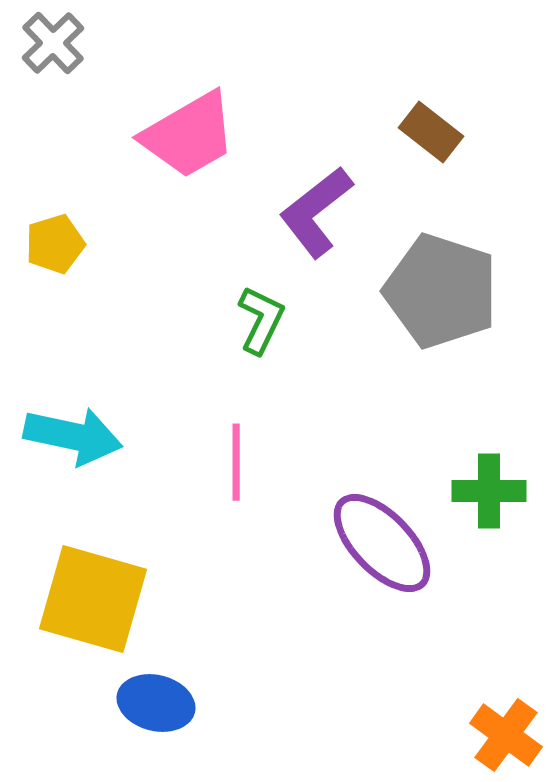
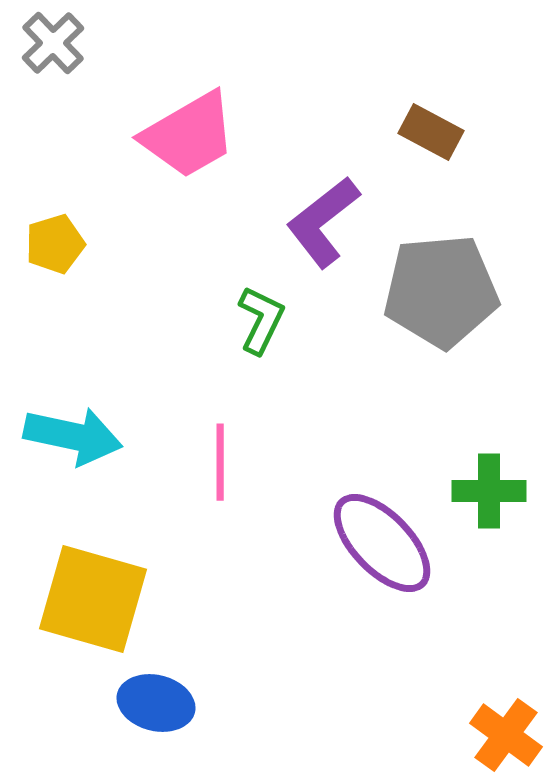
brown rectangle: rotated 10 degrees counterclockwise
purple L-shape: moved 7 px right, 10 px down
gray pentagon: rotated 23 degrees counterclockwise
pink line: moved 16 px left
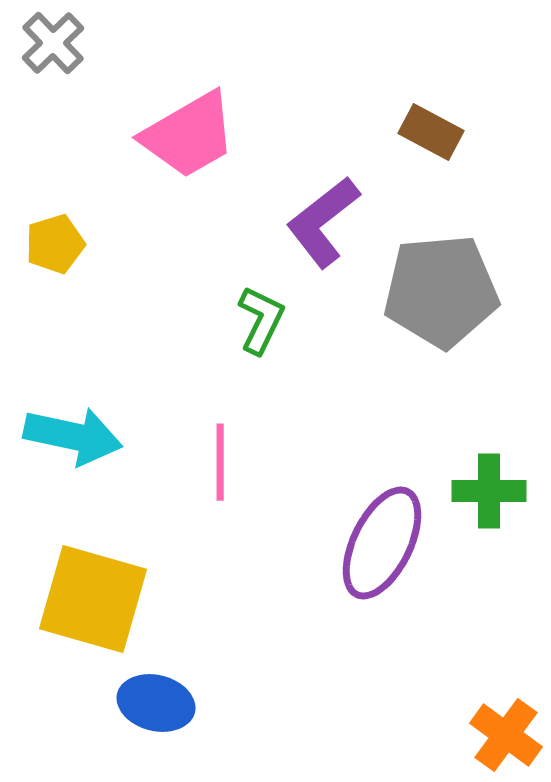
purple ellipse: rotated 70 degrees clockwise
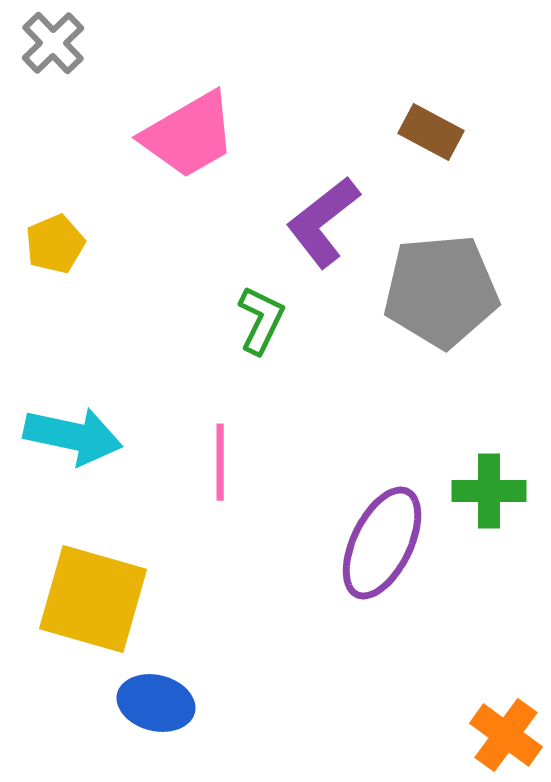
yellow pentagon: rotated 6 degrees counterclockwise
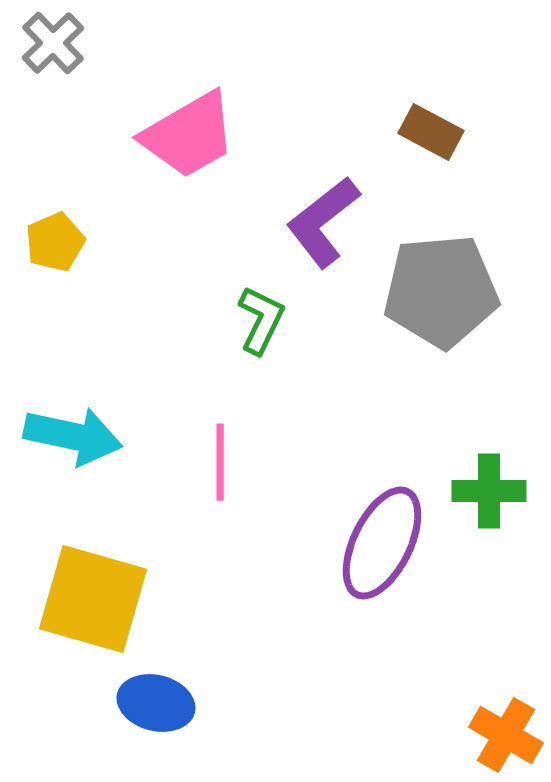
yellow pentagon: moved 2 px up
orange cross: rotated 6 degrees counterclockwise
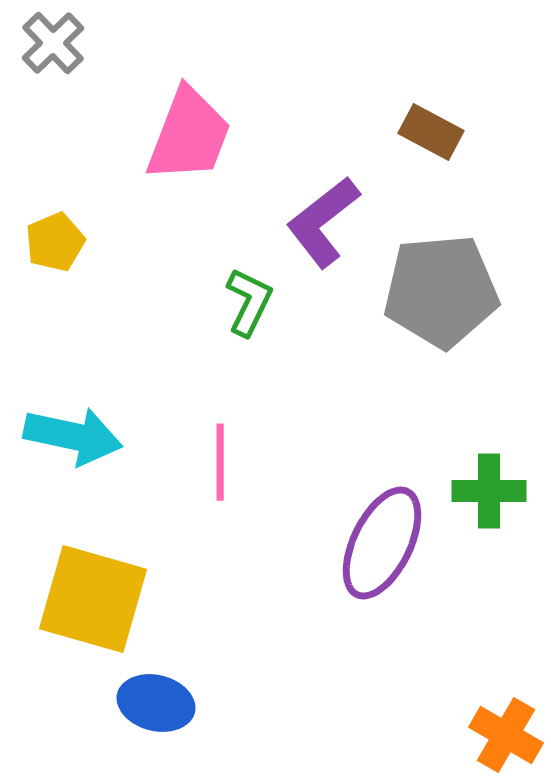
pink trapezoid: rotated 39 degrees counterclockwise
green L-shape: moved 12 px left, 18 px up
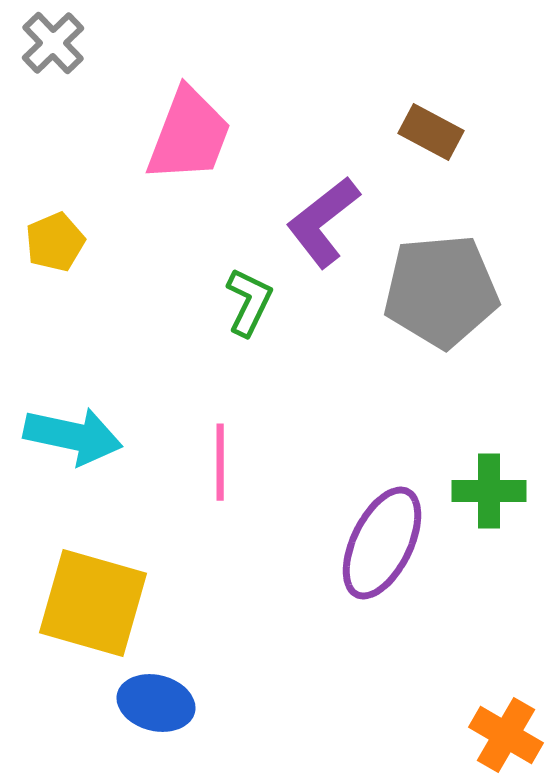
yellow square: moved 4 px down
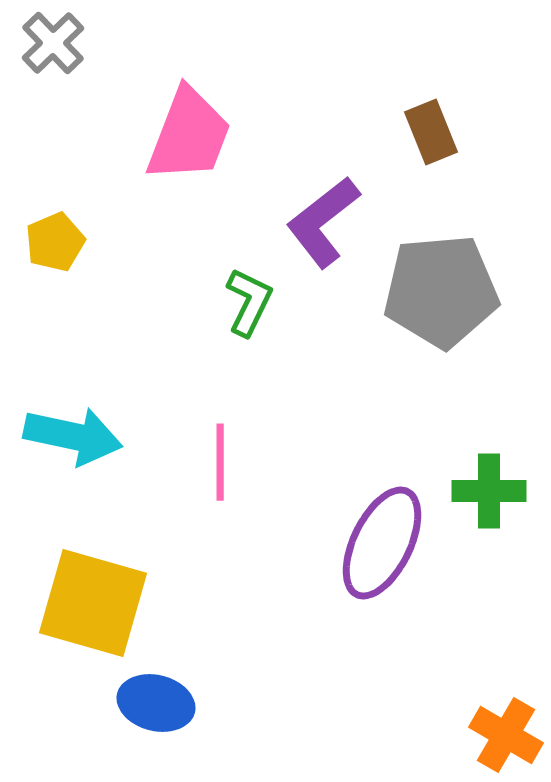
brown rectangle: rotated 40 degrees clockwise
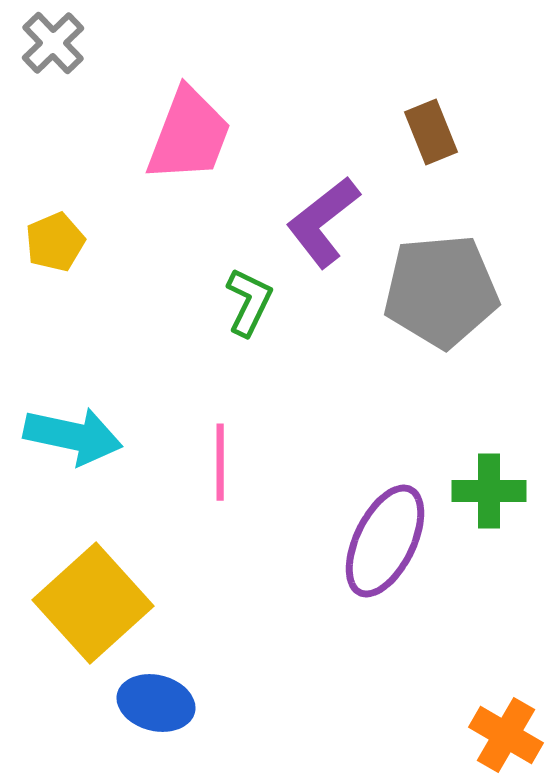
purple ellipse: moved 3 px right, 2 px up
yellow square: rotated 32 degrees clockwise
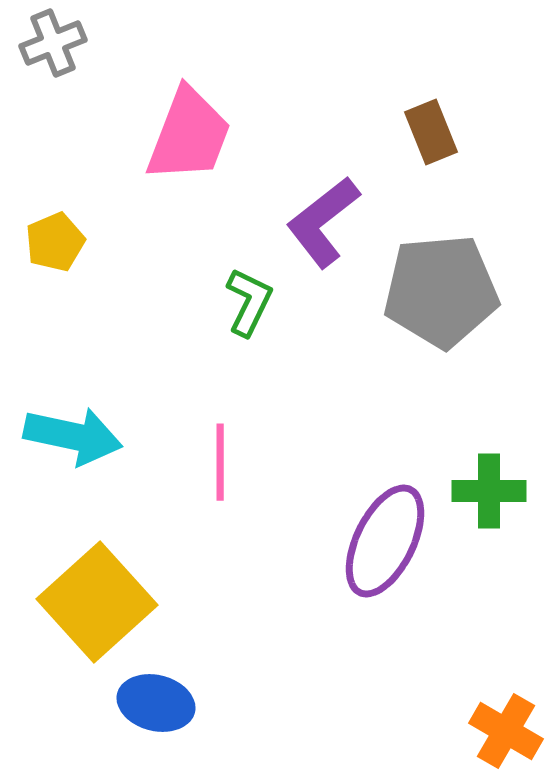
gray cross: rotated 22 degrees clockwise
yellow square: moved 4 px right, 1 px up
orange cross: moved 4 px up
